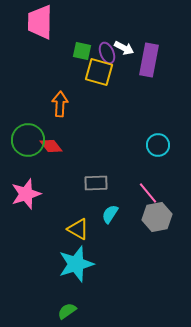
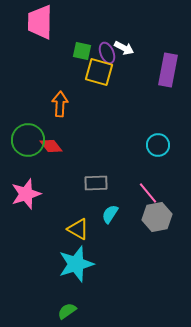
purple rectangle: moved 19 px right, 10 px down
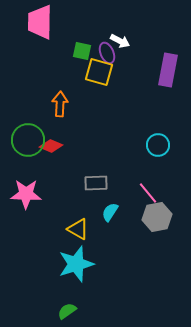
white arrow: moved 4 px left, 7 px up
red diamond: rotated 30 degrees counterclockwise
pink star: rotated 20 degrees clockwise
cyan semicircle: moved 2 px up
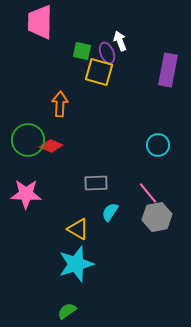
white arrow: rotated 138 degrees counterclockwise
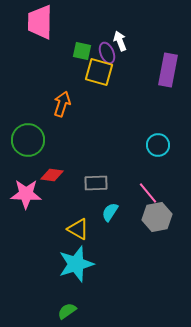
orange arrow: moved 2 px right; rotated 15 degrees clockwise
red diamond: moved 1 px right, 29 px down; rotated 15 degrees counterclockwise
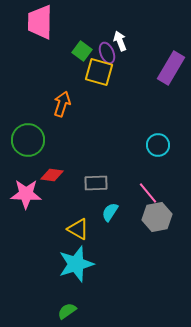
green square: rotated 24 degrees clockwise
purple rectangle: moved 3 px right, 2 px up; rotated 20 degrees clockwise
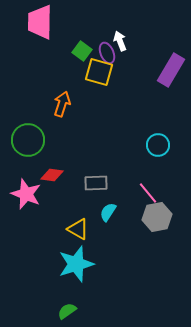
purple rectangle: moved 2 px down
pink star: rotated 20 degrees clockwise
cyan semicircle: moved 2 px left
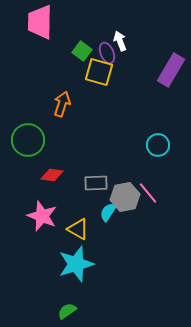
pink star: moved 16 px right, 22 px down
gray hexagon: moved 32 px left, 20 px up
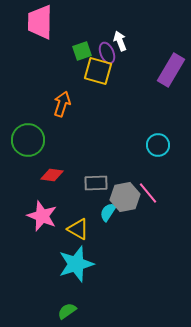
green square: rotated 36 degrees clockwise
yellow square: moved 1 px left, 1 px up
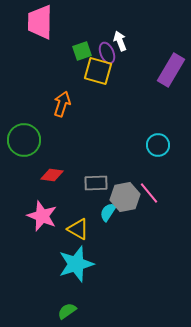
green circle: moved 4 px left
pink line: moved 1 px right
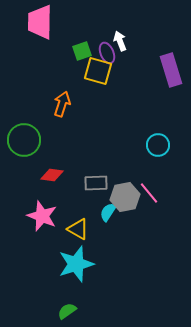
purple rectangle: rotated 48 degrees counterclockwise
